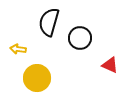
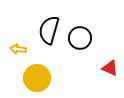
black semicircle: moved 8 px down
red triangle: moved 3 px down
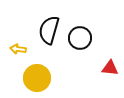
red triangle: rotated 18 degrees counterclockwise
